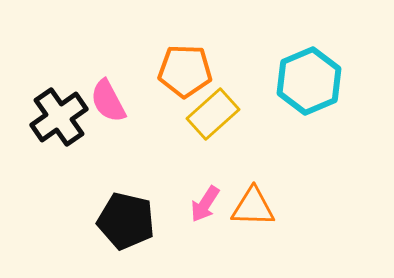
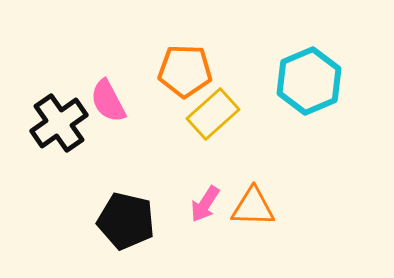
black cross: moved 6 px down
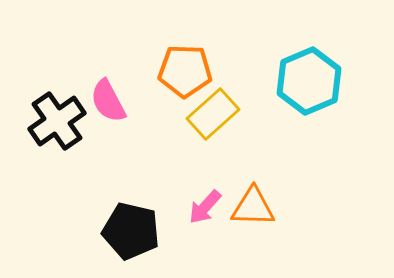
black cross: moved 2 px left, 2 px up
pink arrow: moved 3 px down; rotated 9 degrees clockwise
black pentagon: moved 5 px right, 10 px down
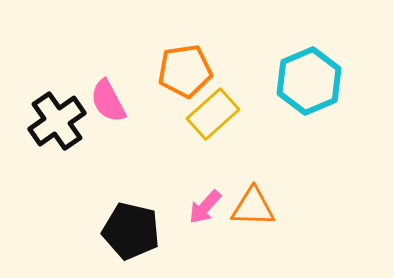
orange pentagon: rotated 10 degrees counterclockwise
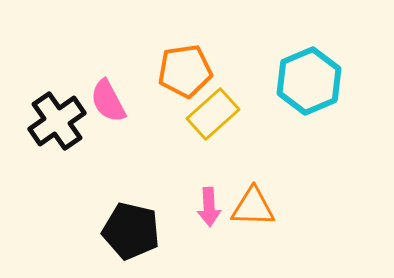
pink arrow: moved 4 px right; rotated 45 degrees counterclockwise
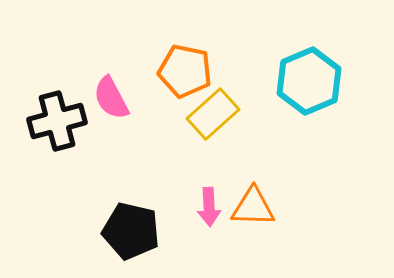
orange pentagon: rotated 20 degrees clockwise
pink semicircle: moved 3 px right, 3 px up
black cross: rotated 20 degrees clockwise
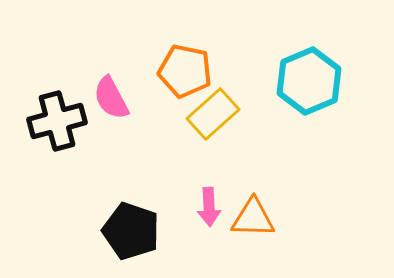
orange triangle: moved 11 px down
black pentagon: rotated 6 degrees clockwise
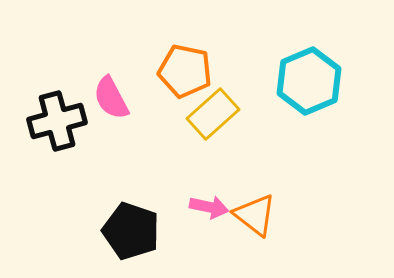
pink arrow: rotated 75 degrees counterclockwise
orange triangle: moved 2 px right, 3 px up; rotated 36 degrees clockwise
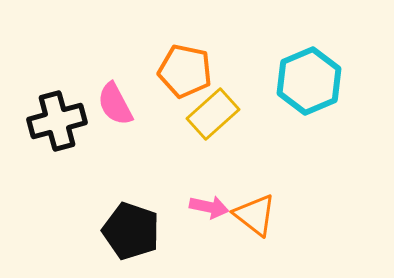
pink semicircle: moved 4 px right, 6 px down
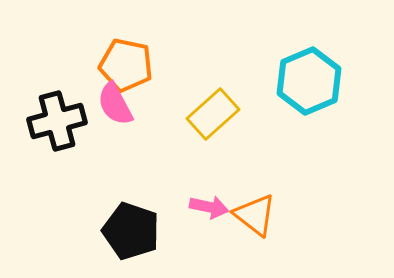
orange pentagon: moved 59 px left, 6 px up
